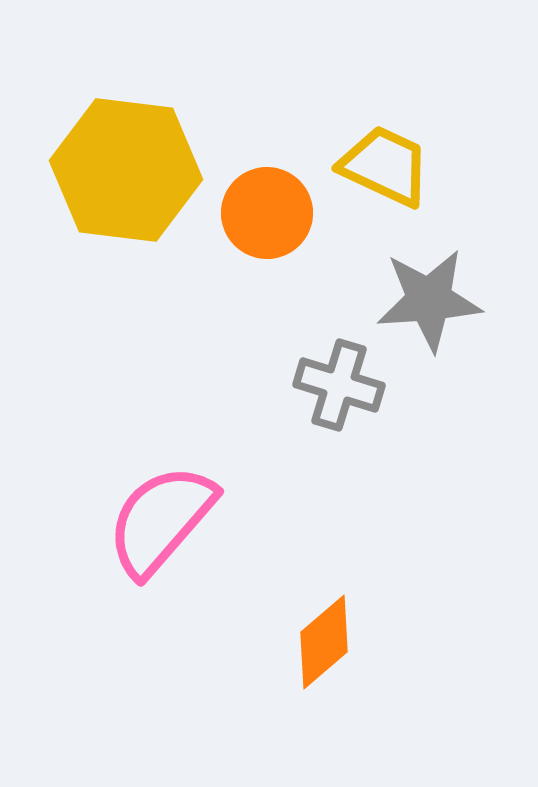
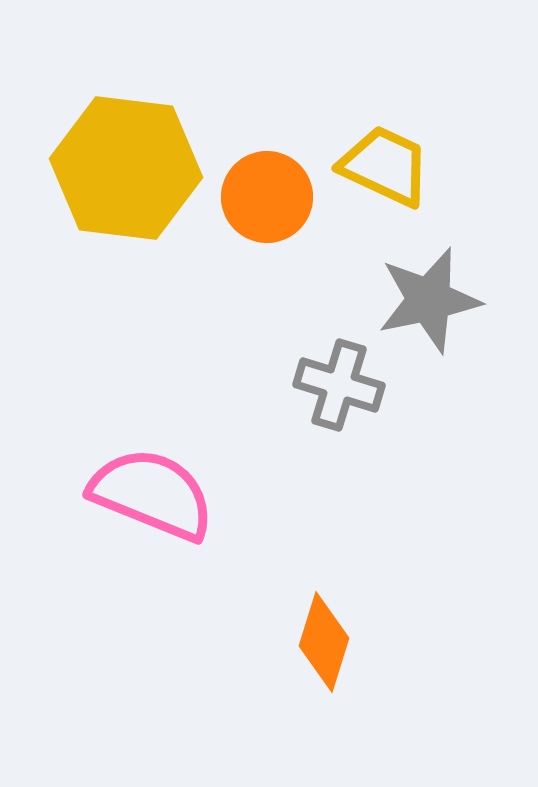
yellow hexagon: moved 2 px up
orange circle: moved 16 px up
gray star: rotated 8 degrees counterclockwise
pink semicircle: moved 9 px left, 26 px up; rotated 71 degrees clockwise
orange diamond: rotated 32 degrees counterclockwise
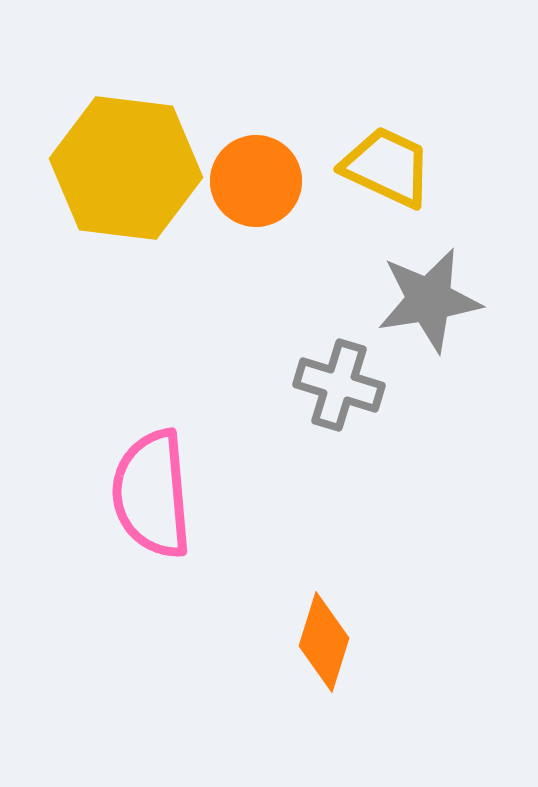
yellow trapezoid: moved 2 px right, 1 px down
orange circle: moved 11 px left, 16 px up
gray star: rotated 3 degrees clockwise
pink semicircle: rotated 117 degrees counterclockwise
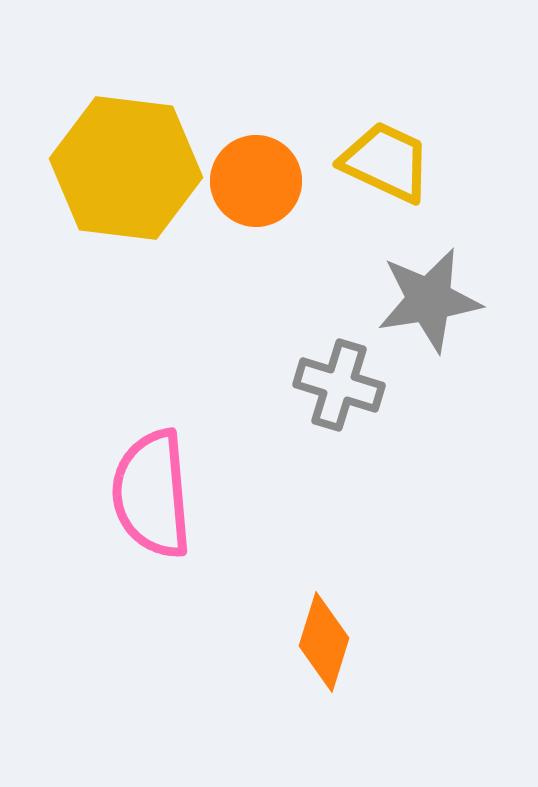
yellow trapezoid: moved 1 px left, 5 px up
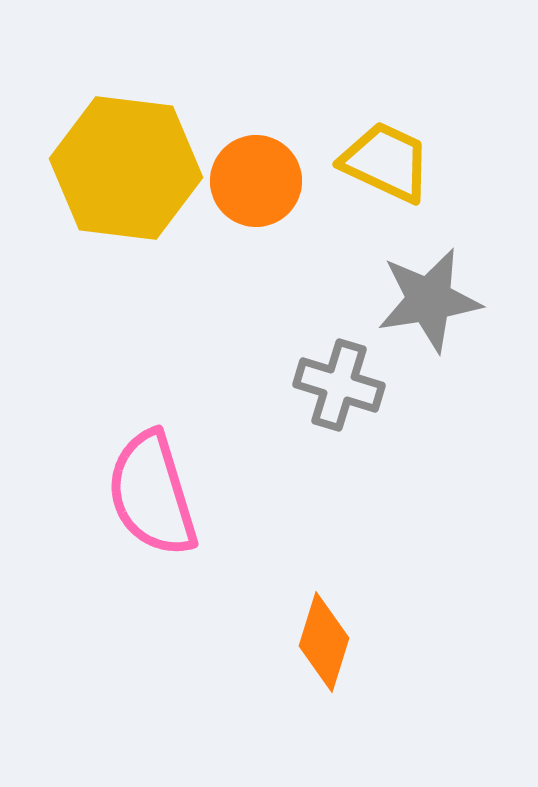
pink semicircle: rotated 12 degrees counterclockwise
